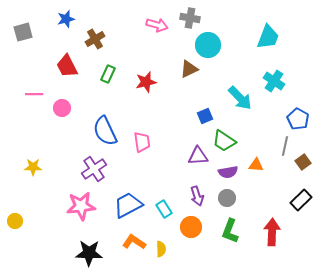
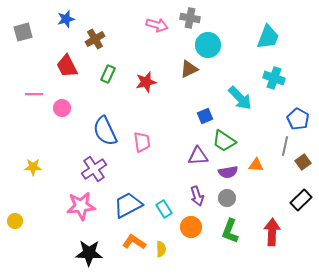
cyan cross: moved 3 px up; rotated 15 degrees counterclockwise
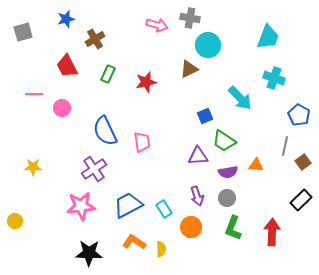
blue pentagon: moved 1 px right, 4 px up
green L-shape: moved 3 px right, 3 px up
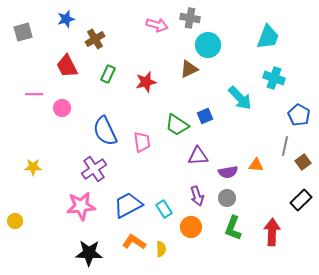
green trapezoid: moved 47 px left, 16 px up
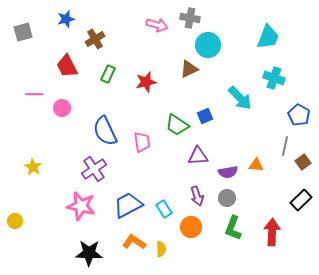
yellow star: rotated 30 degrees clockwise
pink star: rotated 20 degrees clockwise
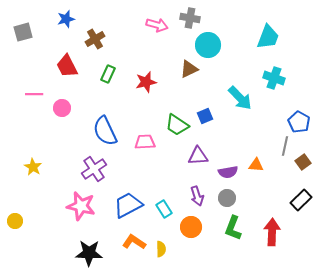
blue pentagon: moved 7 px down
pink trapezoid: moved 3 px right; rotated 85 degrees counterclockwise
